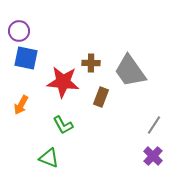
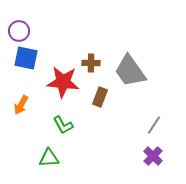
brown rectangle: moved 1 px left
green triangle: rotated 25 degrees counterclockwise
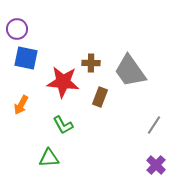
purple circle: moved 2 px left, 2 px up
purple cross: moved 3 px right, 9 px down
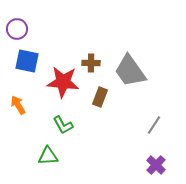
blue square: moved 1 px right, 3 px down
orange arrow: moved 3 px left; rotated 120 degrees clockwise
green triangle: moved 1 px left, 2 px up
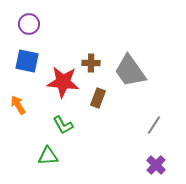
purple circle: moved 12 px right, 5 px up
brown rectangle: moved 2 px left, 1 px down
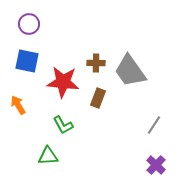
brown cross: moved 5 px right
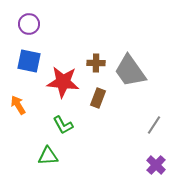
blue square: moved 2 px right
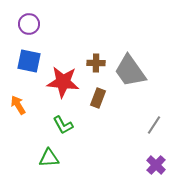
green triangle: moved 1 px right, 2 px down
